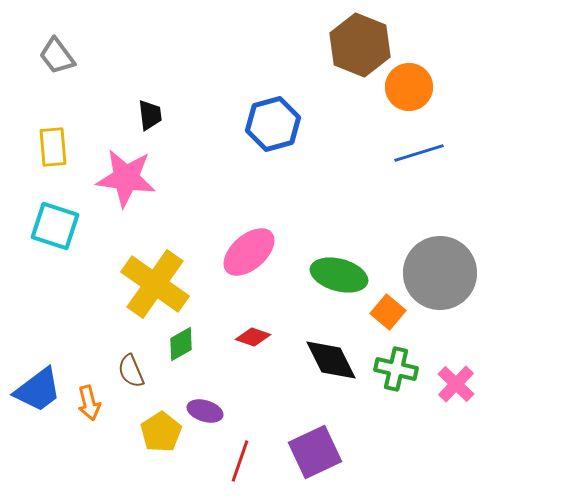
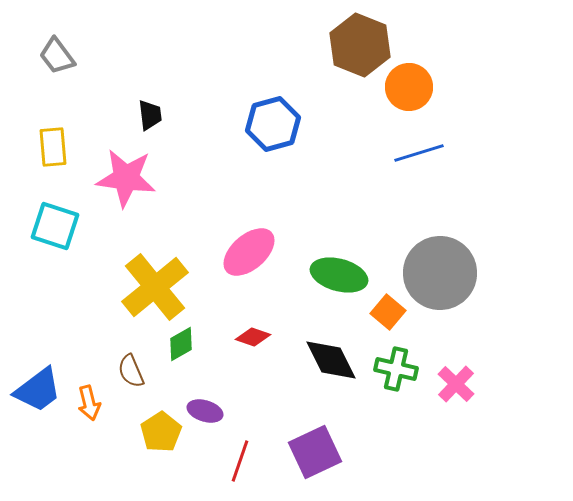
yellow cross: moved 3 px down; rotated 16 degrees clockwise
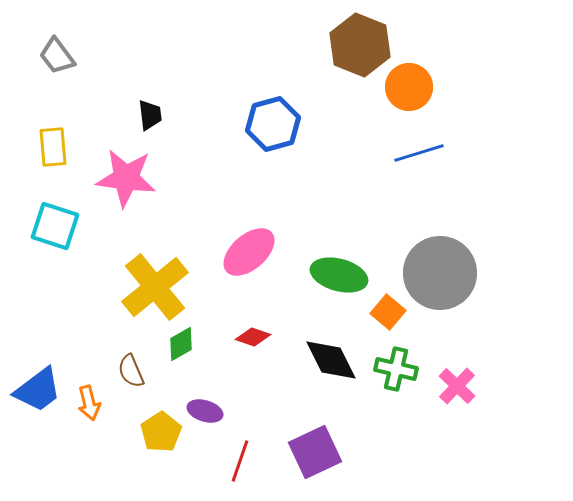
pink cross: moved 1 px right, 2 px down
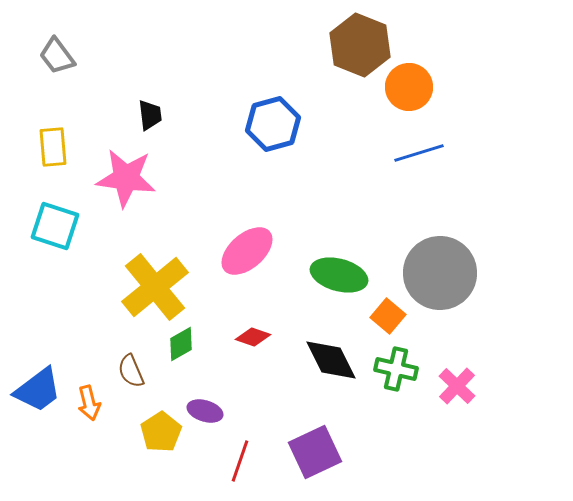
pink ellipse: moved 2 px left, 1 px up
orange square: moved 4 px down
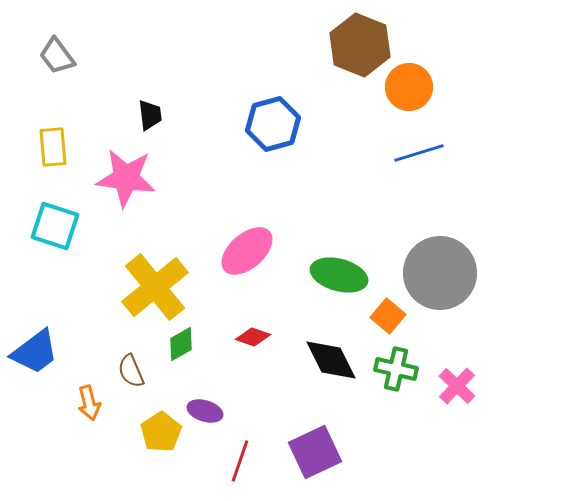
blue trapezoid: moved 3 px left, 38 px up
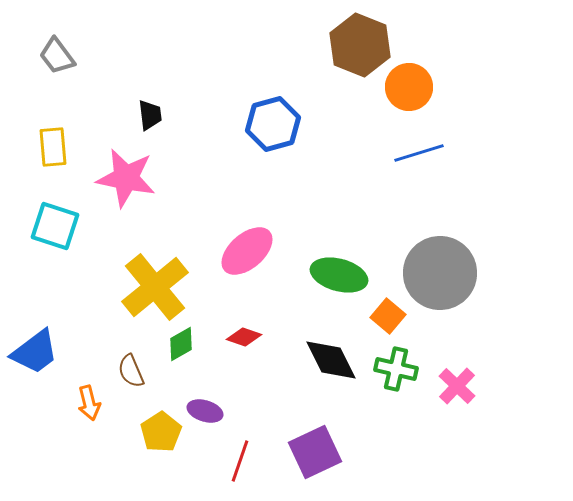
pink star: rotated 4 degrees clockwise
red diamond: moved 9 px left
